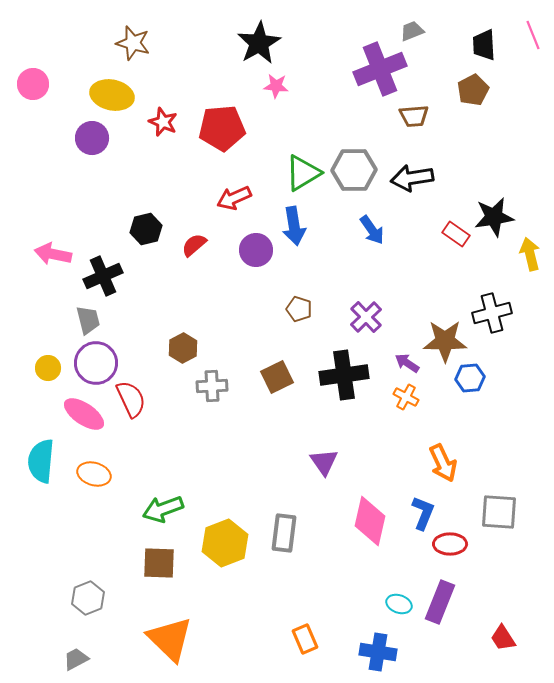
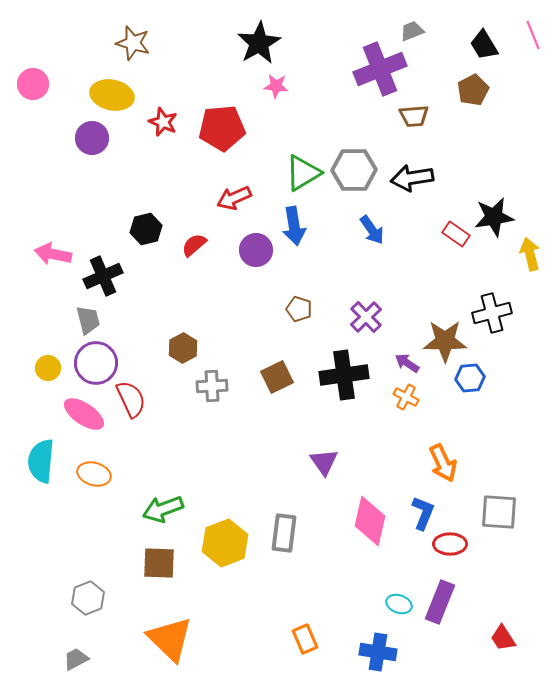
black trapezoid at (484, 45): rotated 28 degrees counterclockwise
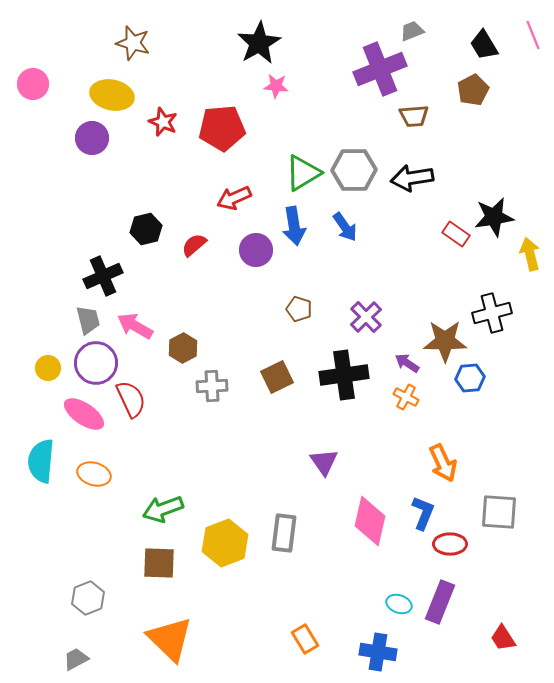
blue arrow at (372, 230): moved 27 px left, 3 px up
pink arrow at (53, 254): moved 82 px right, 72 px down; rotated 18 degrees clockwise
orange rectangle at (305, 639): rotated 8 degrees counterclockwise
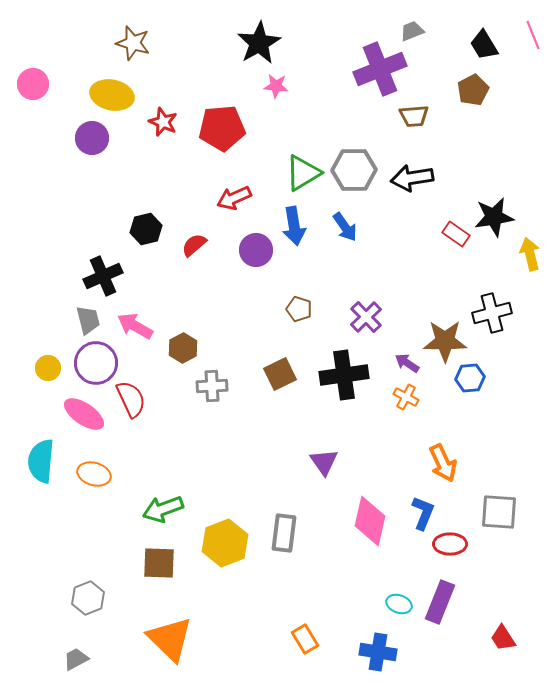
brown square at (277, 377): moved 3 px right, 3 px up
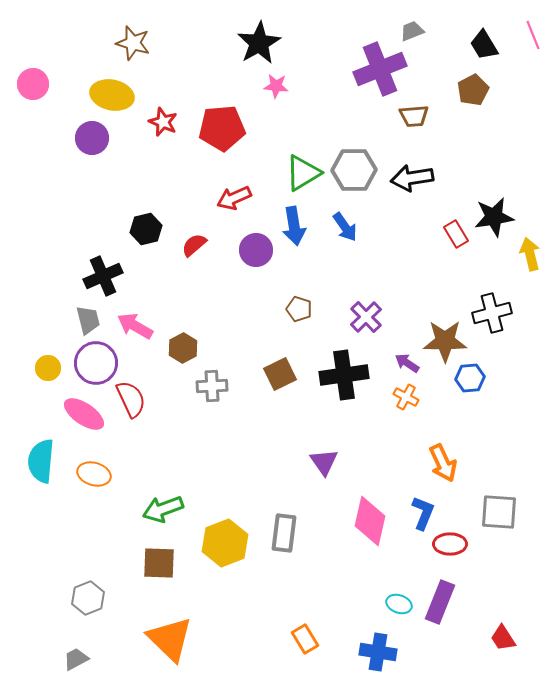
red rectangle at (456, 234): rotated 24 degrees clockwise
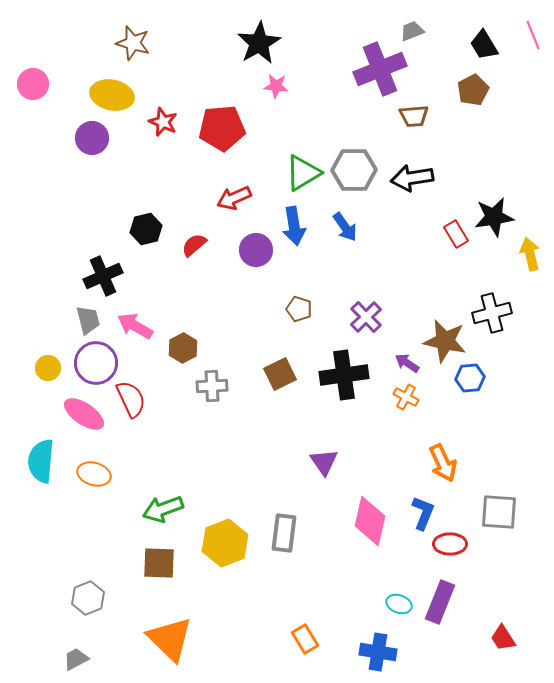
brown star at (445, 341): rotated 12 degrees clockwise
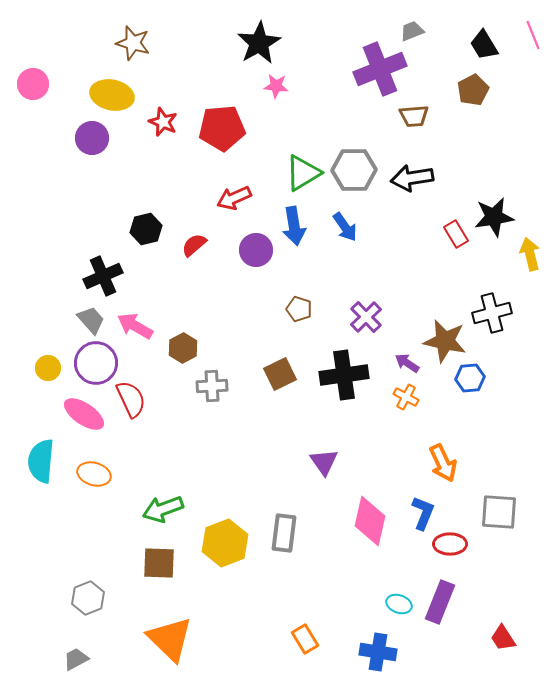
gray trapezoid at (88, 320): moved 3 px right; rotated 28 degrees counterclockwise
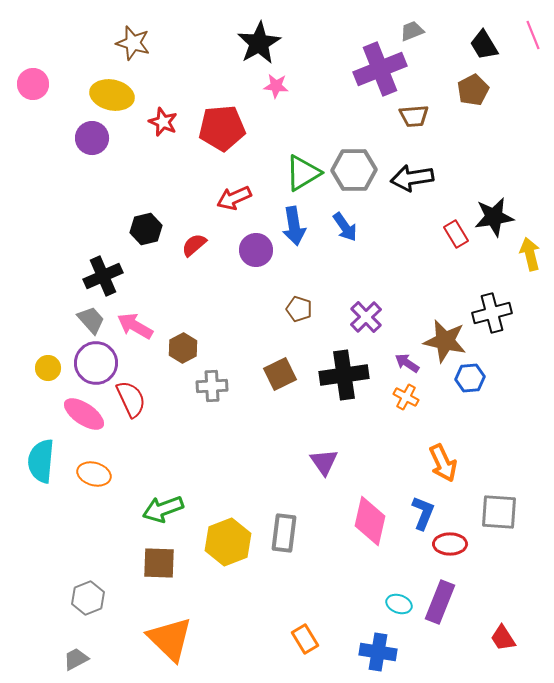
yellow hexagon at (225, 543): moved 3 px right, 1 px up
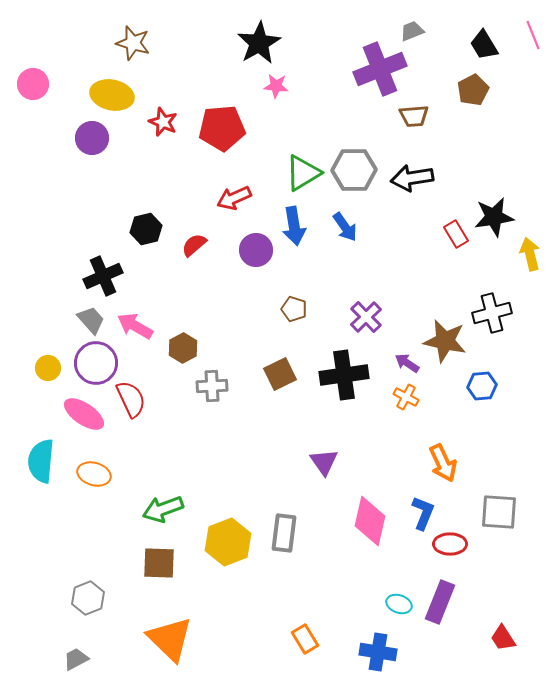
brown pentagon at (299, 309): moved 5 px left
blue hexagon at (470, 378): moved 12 px right, 8 px down
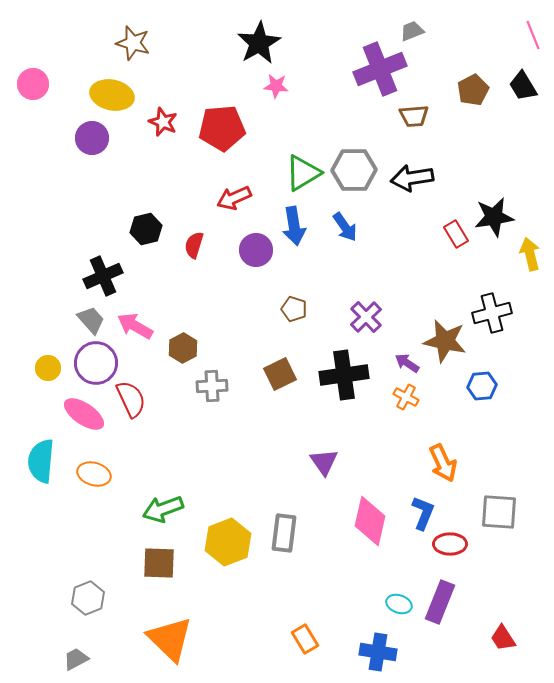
black trapezoid at (484, 45): moved 39 px right, 41 px down
red semicircle at (194, 245): rotated 32 degrees counterclockwise
